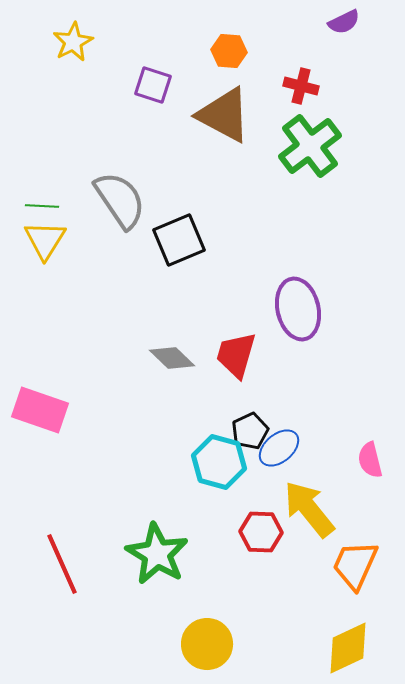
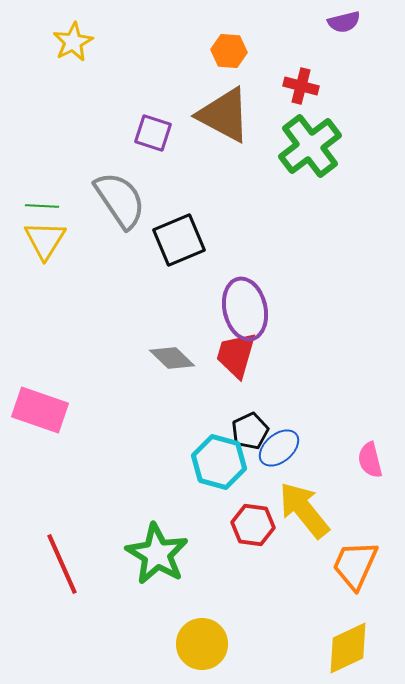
purple semicircle: rotated 12 degrees clockwise
purple square: moved 48 px down
purple ellipse: moved 53 px left
yellow arrow: moved 5 px left, 1 px down
red hexagon: moved 8 px left, 7 px up; rotated 6 degrees clockwise
yellow circle: moved 5 px left
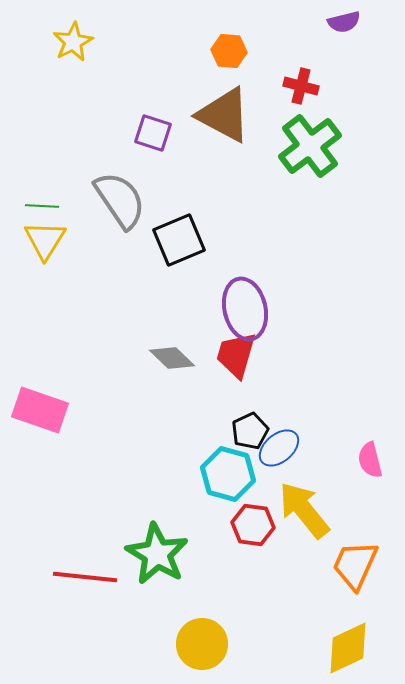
cyan hexagon: moved 9 px right, 12 px down
red line: moved 23 px right, 13 px down; rotated 60 degrees counterclockwise
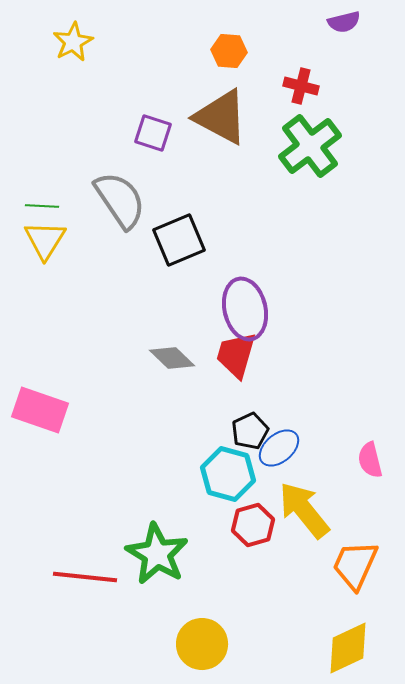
brown triangle: moved 3 px left, 2 px down
red hexagon: rotated 24 degrees counterclockwise
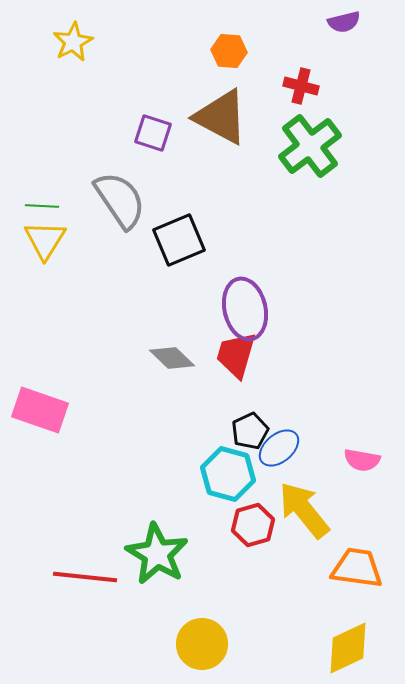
pink semicircle: moved 8 px left; rotated 66 degrees counterclockwise
orange trapezoid: moved 2 px right, 3 px down; rotated 74 degrees clockwise
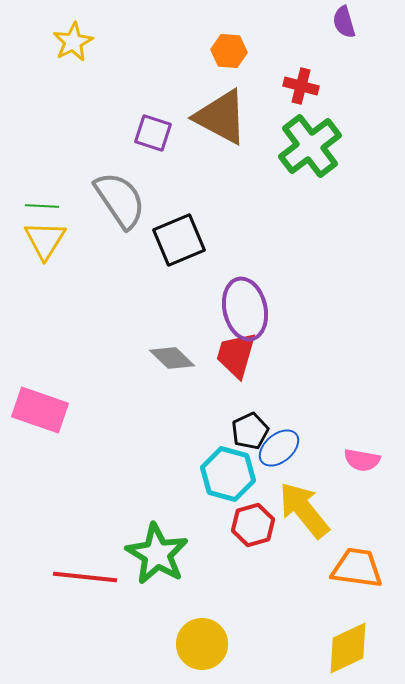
purple semicircle: rotated 88 degrees clockwise
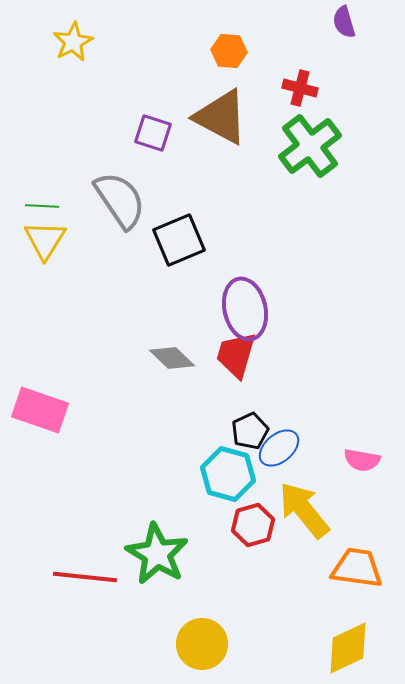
red cross: moved 1 px left, 2 px down
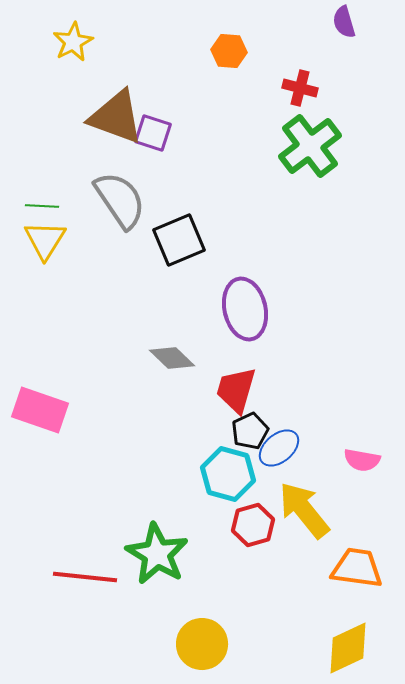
brown triangle: moved 105 px left; rotated 8 degrees counterclockwise
red trapezoid: moved 35 px down
